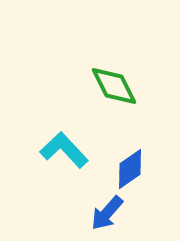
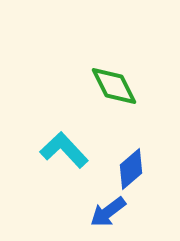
blue diamond: moved 1 px right; rotated 6 degrees counterclockwise
blue arrow: moved 1 px right, 1 px up; rotated 12 degrees clockwise
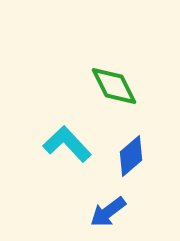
cyan L-shape: moved 3 px right, 6 px up
blue diamond: moved 13 px up
